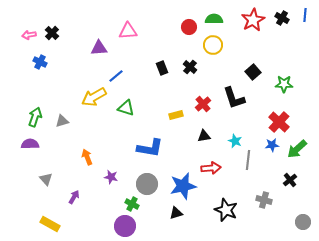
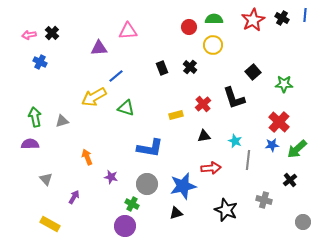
green arrow at (35, 117): rotated 30 degrees counterclockwise
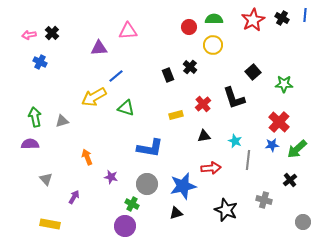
black rectangle at (162, 68): moved 6 px right, 7 px down
yellow rectangle at (50, 224): rotated 18 degrees counterclockwise
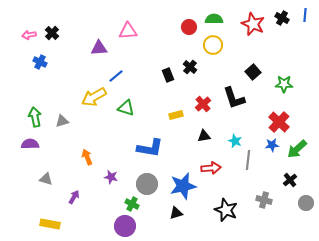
red star at (253, 20): moved 4 px down; rotated 20 degrees counterclockwise
gray triangle at (46, 179): rotated 32 degrees counterclockwise
gray circle at (303, 222): moved 3 px right, 19 px up
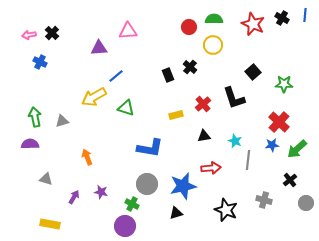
purple star at (111, 177): moved 10 px left, 15 px down
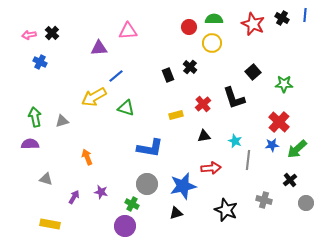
yellow circle at (213, 45): moved 1 px left, 2 px up
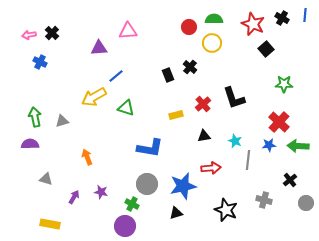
black square at (253, 72): moved 13 px right, 23 px up
blue star at (272, 145): moved 3 px left
green arrow at (297, 149): moved 1 px right, 3 px up; rotated 45 degrees clockwise
